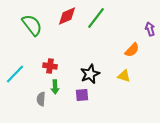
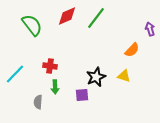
black star: moved 6 px right, 3 px down
gray semicircle: moved 3 px left, 3 px down
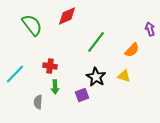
green line: moved 24 px down
black star: rotated 18 degrees counterclockwise
purple square: rotated 16 degrees counterclockwise
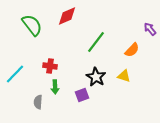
purple arrow: rotated 24 degrees counterclockwise
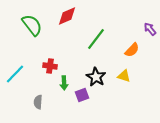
green line: moved 3 px up
green arrow: moved 9 px right, 4 px up
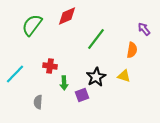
green semicircle: rotated 105 degrees counterclockwise
purple arrow: moved 6 px left
orange semicircle: rotated 35 degrees counterclockwise
black star: rotated 12 degrees clockwise
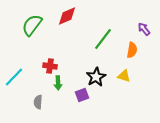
green line: moved 7 px right
cyan line: moved 1 px left, 3 px down
green arrow: moved 6 px left
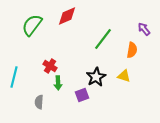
red cross: rotated 24 degrees clockwise
cyan line: rotated 30 degrees counterclockwise
gray semicircle: moved 1 px right
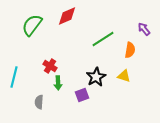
green line: rotated 20 degrees clockwise
orange semicircle: moved 2 px left
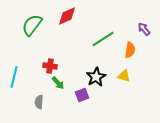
red cross: rotated 24 degrees counterclockwise
green arrow: rotated 40 degrees counterclockwise
